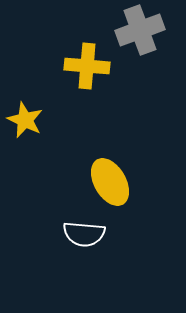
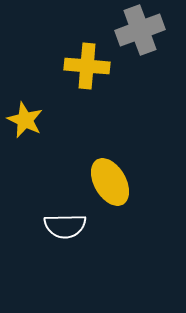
white semicircle: moved 19 px left, 8 px up; rotated 6 degrees counterclockwise
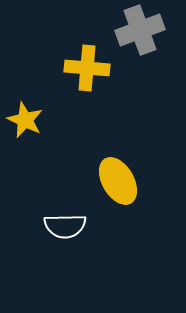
yellow cross: moved 2 px down
yellow ellipse: moved 8 px right, 1 px up
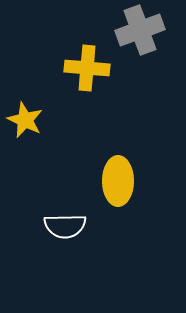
yellow ellipse: rotated 30 degrees clockwise
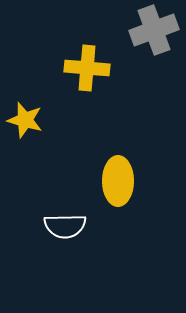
gray cross: moved 14 px right
yellow star: rotated 9 degrees counterclockwise
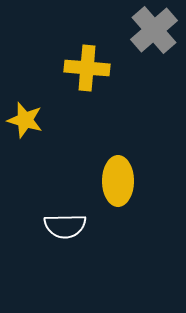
gray cross: rotated 21 degrees counterclockwise
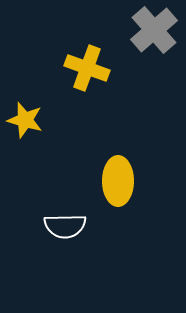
yellow cross: rotated 15 degrees clockwise
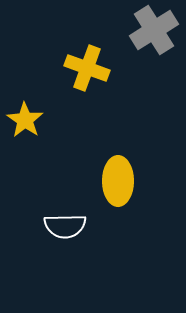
gray cross: rotated 9 degrees clockwise
yellow star: rotated 18 degrees clockwise
